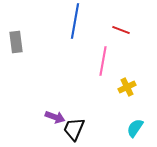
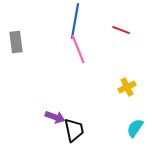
pink line: moved 25 px left, 12 px up; rotated 32 degrees counterclockwise
black trapezoid: moved 1 px down; rotated 145 degrees clockwise
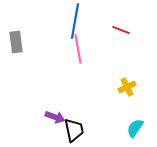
pink line: rotated 12 degrees clockwise
